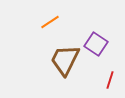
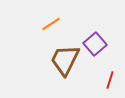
orange line: moved 1 px right, 2 px down
purple square: moved 1 px left; rotated 15 degrees clockwise
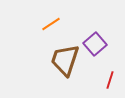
brown trapezoid: rotated 8 degrees counterclockwise
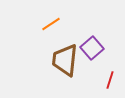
purple square: moved 3 px left, 4 px down
brown trapezoid: rotated 12 degrees counterclockwise
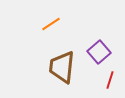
purple square: moved 7 px right, 4 px down
brown trapezoid: moved 3 px left, 7 px down
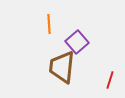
orange line: moved 2 px left; rotated 60 degrees counterclockwise
purple square: moved 22 px left, 10 px up
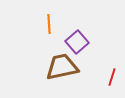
brown trapezoid: rotated 72 degrees clockwise
red line: moved 2 px right, 3 px up
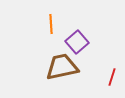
orange line: moved 2 px right
